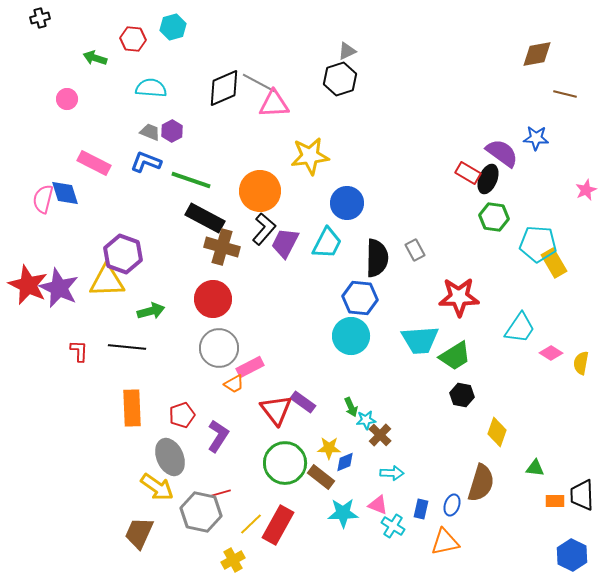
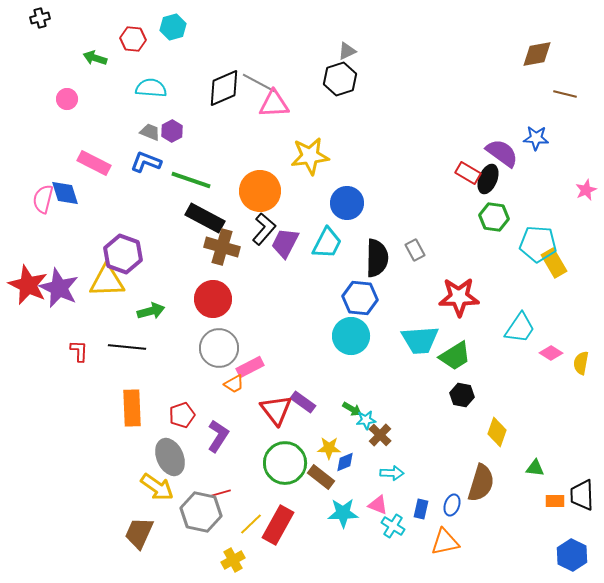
green arrow at (351, 407): moved 1 px right, 2 px down; rotated 36 degrees counterclockwise
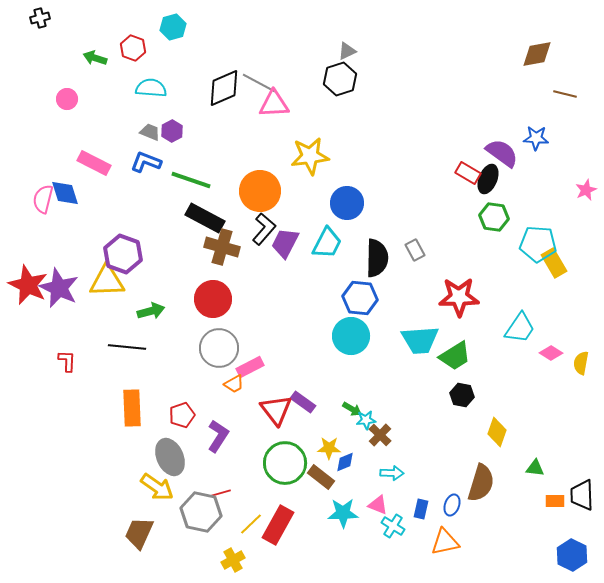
red hexagon at (133, 39): moved 9 px down; rotated 15 degrees clockwise
red L-shape at (79, 351): moved 12 px left, 10 px down
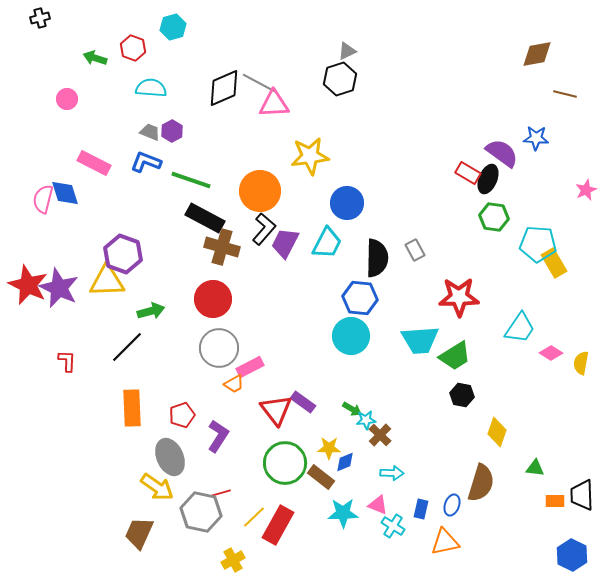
black line at (127, 347): rotated 51 degrees counterclockwise
yellow line at (251, 524): moved 3 px right, 7 px up
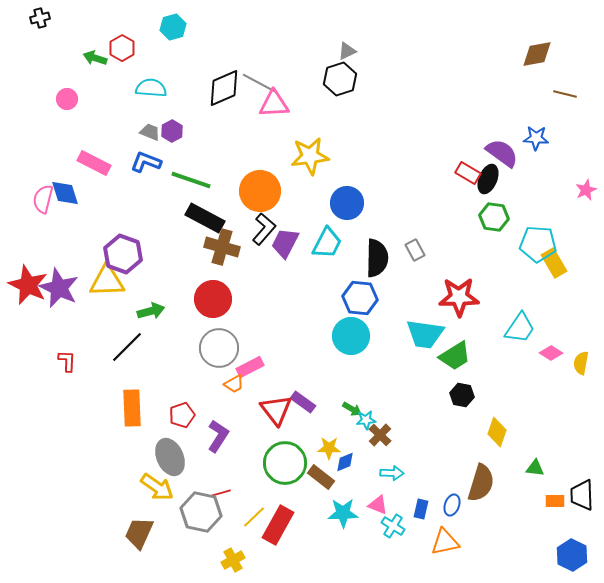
red hexagon at (133, 48): moved 11 px left; rotated 10 degrees clockwise
cyan trapezoid at (420, 340): moved 5 px right, 6 px up; rotated 12 degrees clockwise
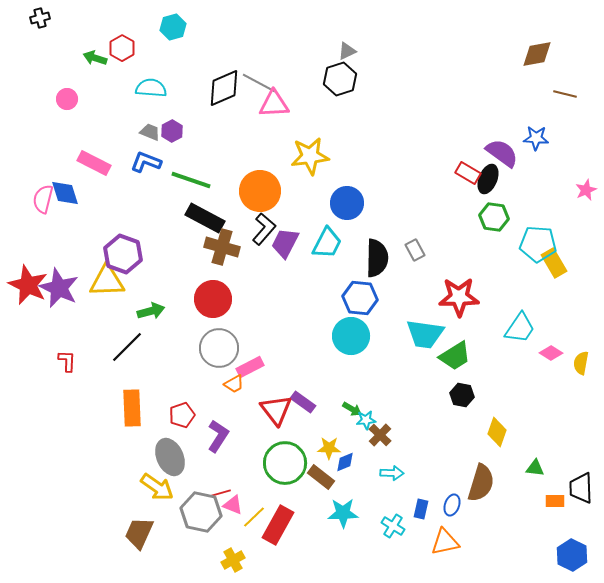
black trapezoid at (582, 495): moved 1 px left, 7 px up
pink triangle at (378, 505): moved 145 px left
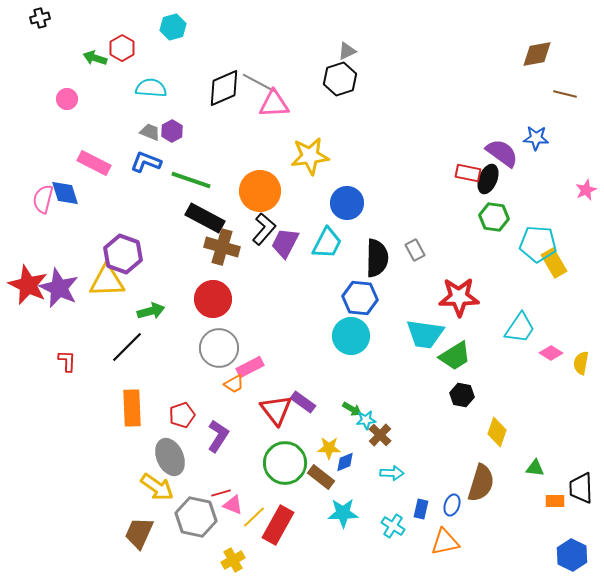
red rectangle at (468, 173): rotated 20 degrees counterclockwise
gray hexagon at (201, 512): moved 5 px left, 5 px down
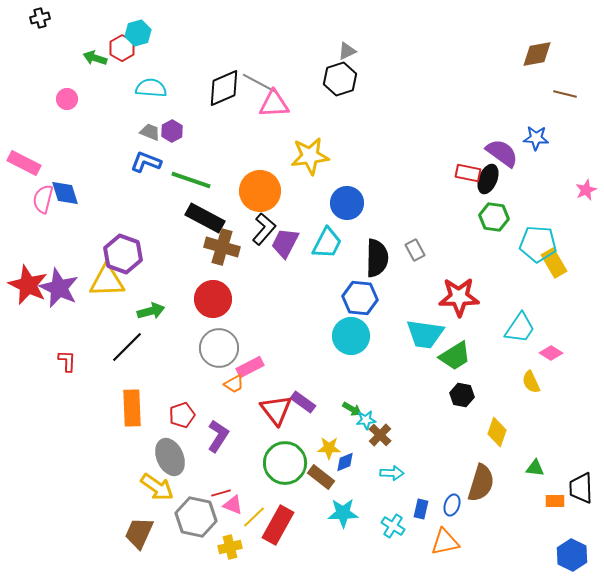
cyan hexagon at (173, 27): moved 35 px left, 6 px down
pink rectangle at (94, 163): moved 70 px left
yellow semicircle at (581, 363): moved 50 px left, 19 px down; rotated 35 degrees counterclockwise
yellow cross at (233, 560): moved 3 px left, 13 px up; rotated 15 degrees clockwise
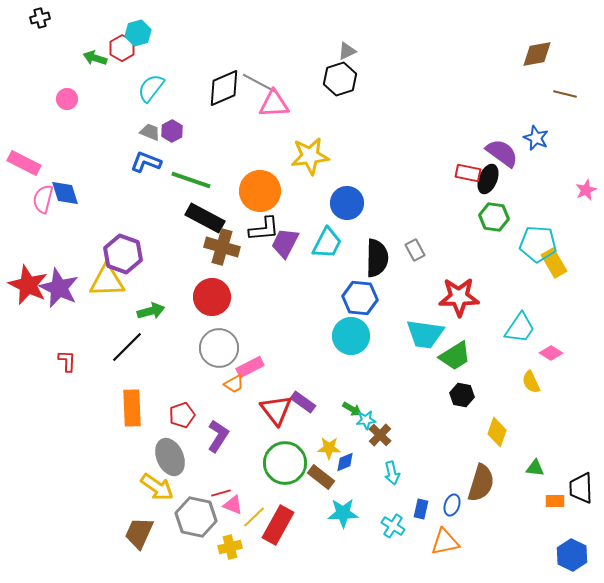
cyan semicircle at (151, 88): rotated 56 degrees counterclockwise
blue star at (536, 138): rotated 20 degrees clockwise
black L-shape at (264, 229): rotated 44 degrees clockwise
red circle at (213, 299): moved 1 px left, 2 px up
cyan arrow at (392, 473): rotated 75 degrees clockwise
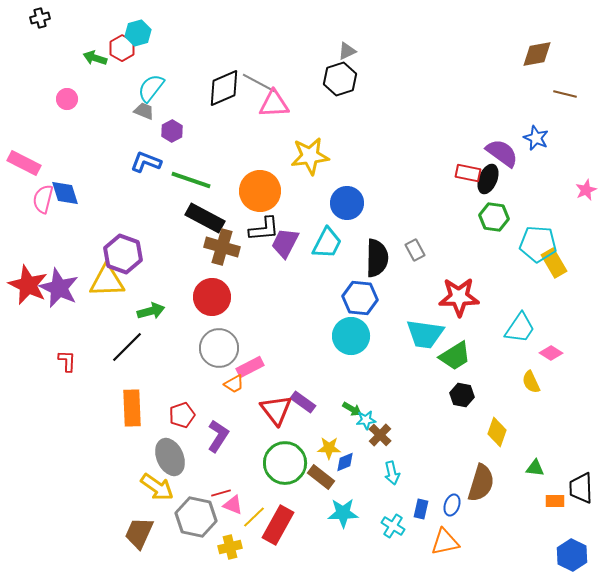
gray trapezoid at (150, 132): moved 6 px left, 21 px up
